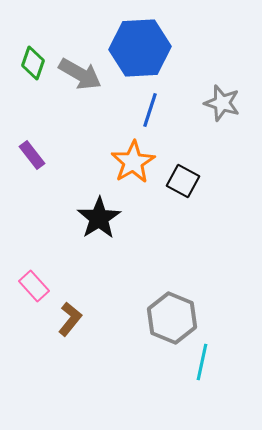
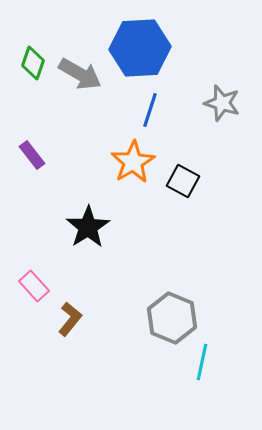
black star: moved 11 px left, 9 px down
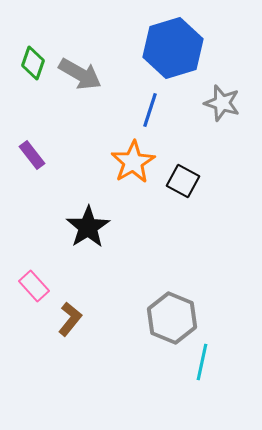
blue hexagon: moved 33 px right; rotated 14 degrees counterclockwise
